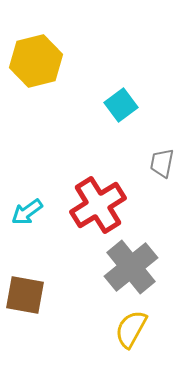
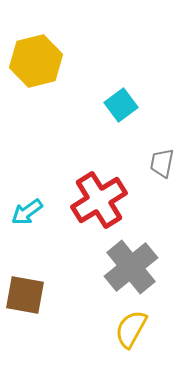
red cross: moved 1 px right, 5 px up
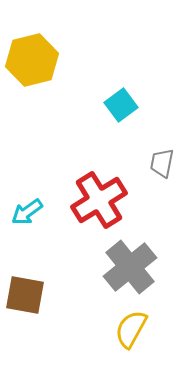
yellow hexagon: moved 4 px left, 1 px up
gray cross: moved 1 px left
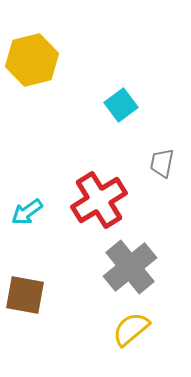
yellow semicircle: rotated 21 degrees clockwise
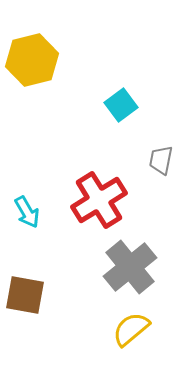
gray trapezoid: moved 1 px left, 3 px up
cyan arrow: rotated 84 degrees counterclockwise
